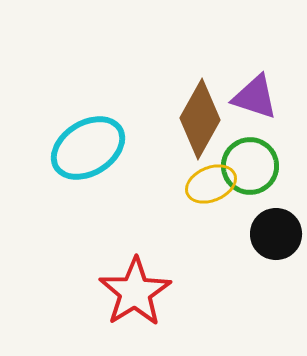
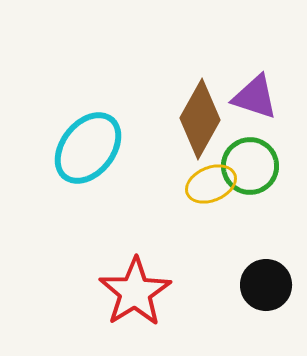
cyan ellipse: rotated 20 degrees counterclockwise
black circle: moved 10 px left, 51 px down
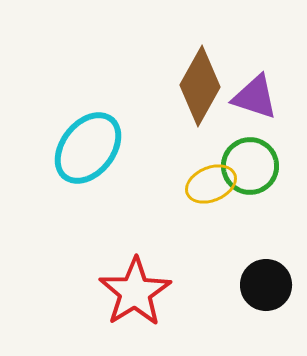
brown diamond: moved 33 px up
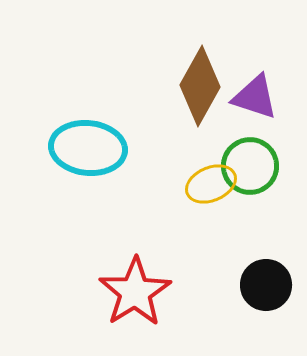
cyan ellipse: rotated 58 degrees clockwise
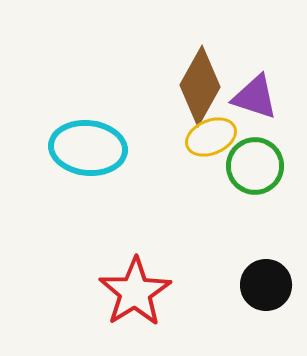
green circle: moved 5 px right
yellow ellipse: moved 47 px up
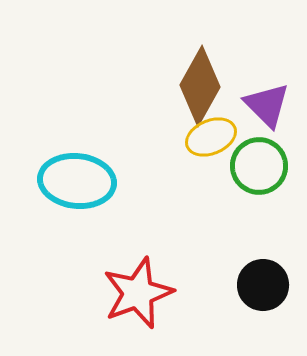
purple triangle: moved 12 px right, 8 px down; rotated 27 degrees clockwise
cyan ellipse: moved 11 px left, 33 px down
green circle: moved 4 px right
black circle: moved 3 px left
red star: moved 3 px right, 1 px down; rotated 12 degrees clockwise
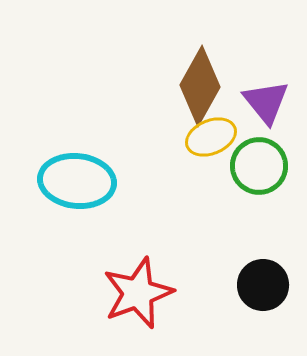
purple triangle: moved 1 px left, 3 px up; rotated 6 degrees clockwise
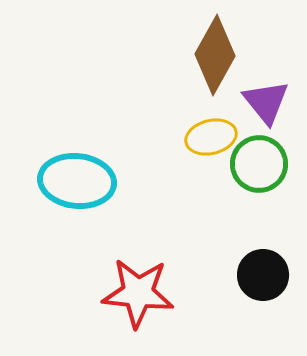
brown diamond: moved 15 px right, 31 px up
yellow ellipse: rotated 9 degrees clockwise
green circle: moved 2 px up
black circle: moved 10 px up
red star: rotated 26 degrees clockwise
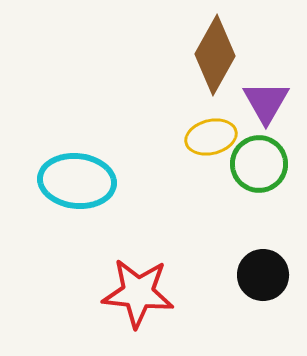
purple triangle: rotated 9 degrees clockwise
